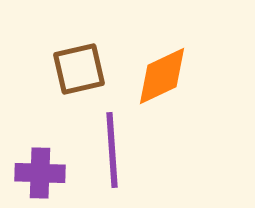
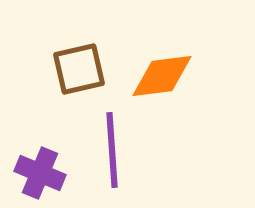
orange diamond: rotated 18 degrees clockwise
purple cross: rotated 21 degrees clockwise
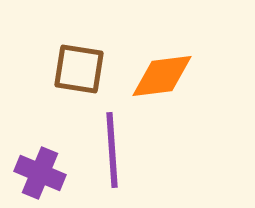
brown square: rotated 22 degrees clockwise
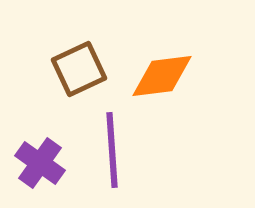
brown square: rotated 34 degrees counterclockwise
purple cross: moved 10 px up; rotated 12 degrees clockwise
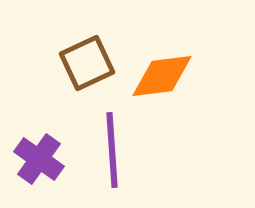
brown square: moved 8 px right, 6 px up
purple cross: moved 1 px left, 4 px up
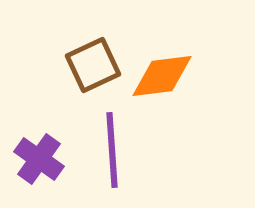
brown square: moved 6 px right, 2 px down
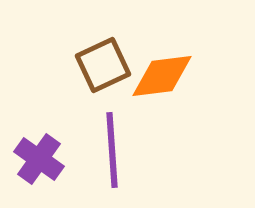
brown square: moved 10 px right
